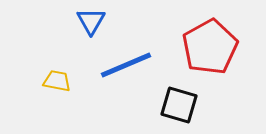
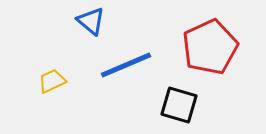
blue triangle: rotated 20 degrees counterclockwise
red pentagon: rotated 4 degrees clockwise
yellow trapezoid: moved 5 px left; rotated 36 degrees counterclockwise
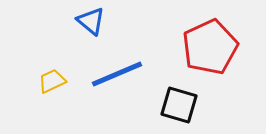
blue line: moved 9 px left, 9 px down
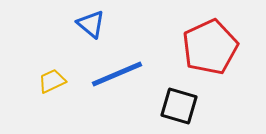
blue triangle: moved 3 px down
black square: moved 1 px down
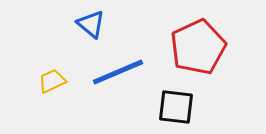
red pentagon: moved 12 px left
blue line: moved 1 px right, 2 px up
black square: moved 3 px left, 1 px down; rotated 9 degrees counterclockwise
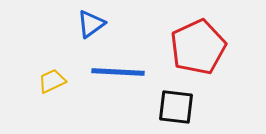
blue triangle: rotated 44 degrees clockwise
blue line: rotated 26 degrees clockwise
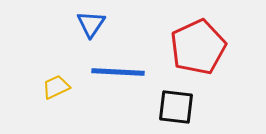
blue triangle: rotated 20 degrees counterclockwise
yellow trapezoid: moved 4 px right, 6 px down
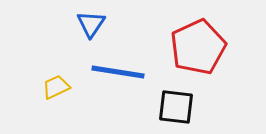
blue line: rotated 6 degrees clockwise
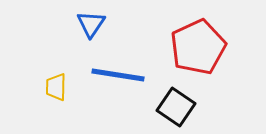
blue line: moved 3 px down
yellow trapezoid: rotated 64 degrees counterclockwise
black square: rotated 27 degrees clockwise
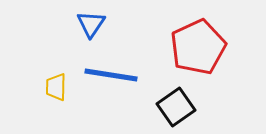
blue line: moved 7 px left
black square: rotated 21 degrees clockwise
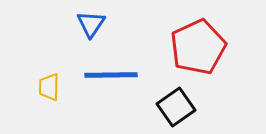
blue line: rotated 10 degrees counterclockwise
yellow trapezoid: moved 7 px left
